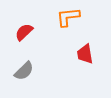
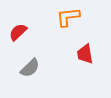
red semicircle: moved 6 px left
gray semicircle: moved 6 px right, 3 px up
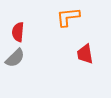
red semicircle: rotated 42 degrees counterclockwise
gray semicircle: moved 15 px left, 10 px up
